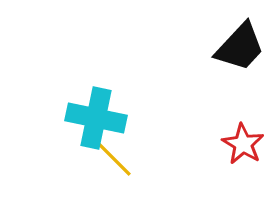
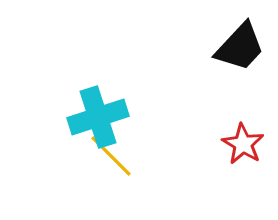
cyan cross: moved 2 px right, 1 px up; rotated 30 degrees counterclockwise
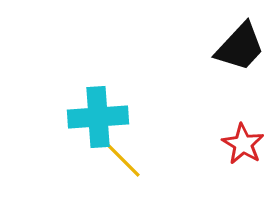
cyan cross: rotated 14 degrees clockwise
yellow line: moved 9 px right, 1 px down
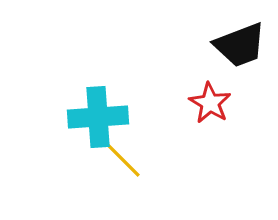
black trapezoid: moved 2 px up; rotated 26 degrees clockwise
red star: moved 33 px left, 41 px up
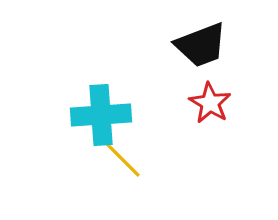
black trapezoid: moved 39 px left
cyan cross: moved 3 px right, 2 px up
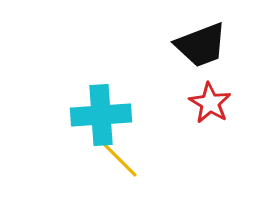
yellow line: moved 3 px left
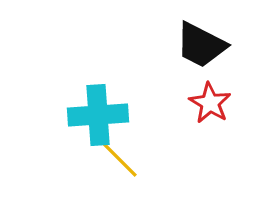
black trapezoid: rotated 48 degrees clockwise
cyan cross: moved 3 px left
